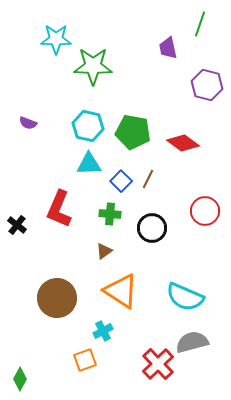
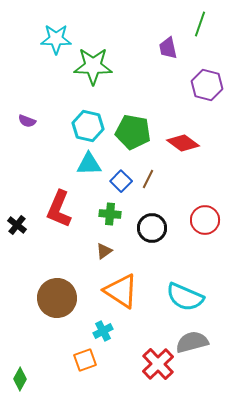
purple semicircle: moved 1 px left, 2 px up
red circle: moved 9 px down
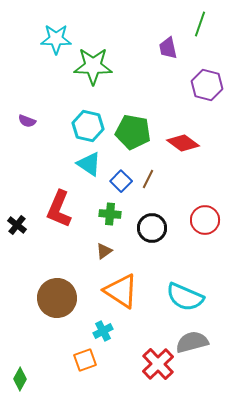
cyan triangle: rotated 36 degrees clockwise
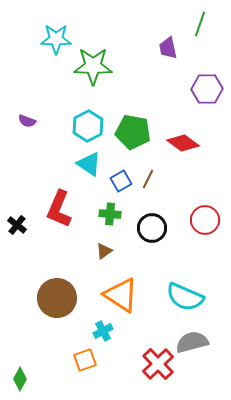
purple hexagon: moved 4 px down; rotated 16 degrees counterclockwise
cyan hexagon: rotated 20 degrees clockwise
blue square: rotated 15 degrees clockwise
orange triangle: moved 4 px down
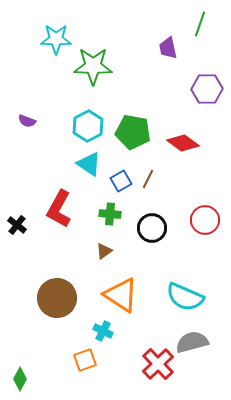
red L-shape: rotated 6 degrees clockwise
cyan cross: rotated 36 degrees counterclockwise
